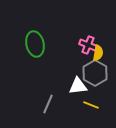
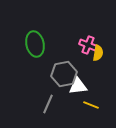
gray hexagon: moved 31 px left, 1 px down; rotated 20 degrees clockwise
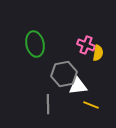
pink cross: moved 2 px left
gray line: rotated 24 degrees counterclockwise
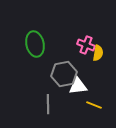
yellow line: moved 3 px right
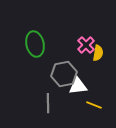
pink cross: rotated 24 degrees clockwise
gray line: moved 1 px up
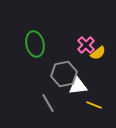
yellow semicircle: rotated 42 degrees clockwise
gray line: rotated 30 degrees counterclockwise
